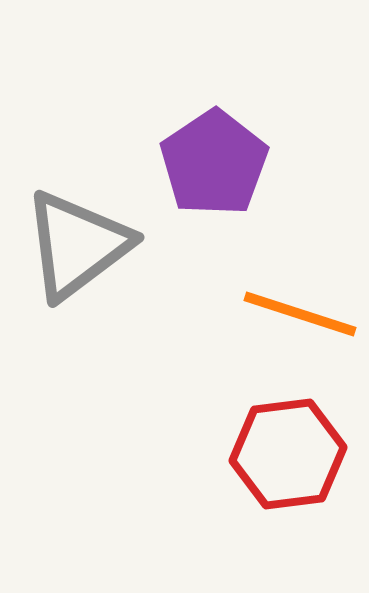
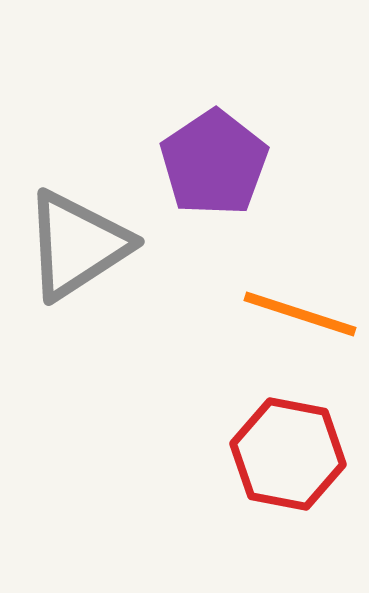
gray triangle: rotated 4 degrees clockwise
red hexagon: rotated 18 degrees clockwise
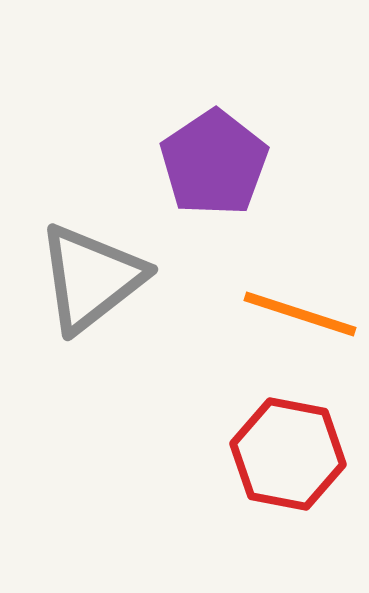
gray triangle: moved 14 px right, 33 px down; rotated 5 degrees counterclockwise
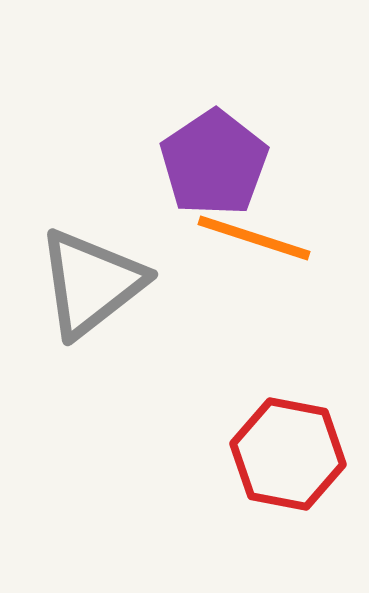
gray triangle: moved 5 px down
orange line: moved 46 px left, 76 px up
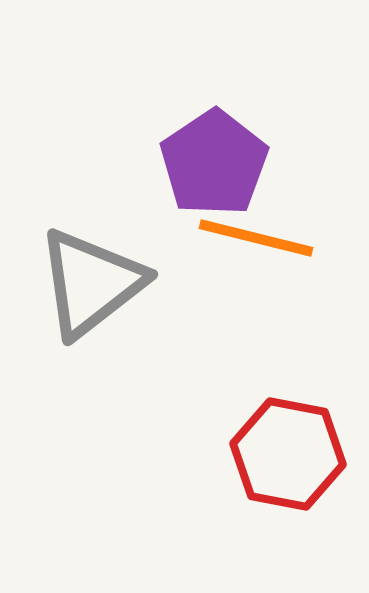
orange line: moved 2 px right; rotated 4 degrees counterclockwise
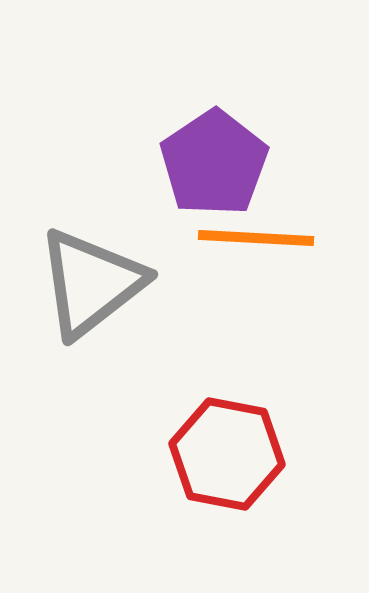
orange line: rotated 11 degrees counterclockwise
red hexagon: moved 61 px left
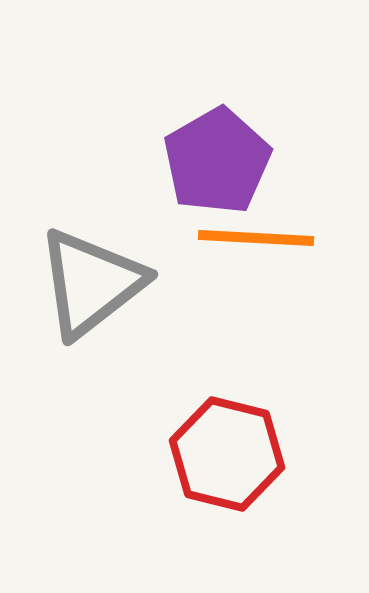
purple pentagon: moved 3 px right, 2 px up; rotated 4 degrees clockwise
red hexagon: rotated 3 degrees clockwise
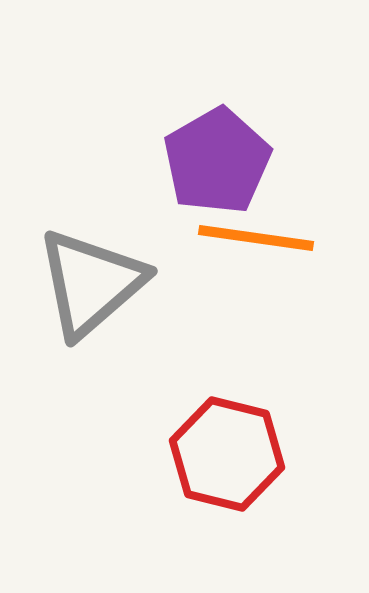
orange line: rotated 5 degrees clockwise
gray triangle: rotated 3 degrees counterclockwise
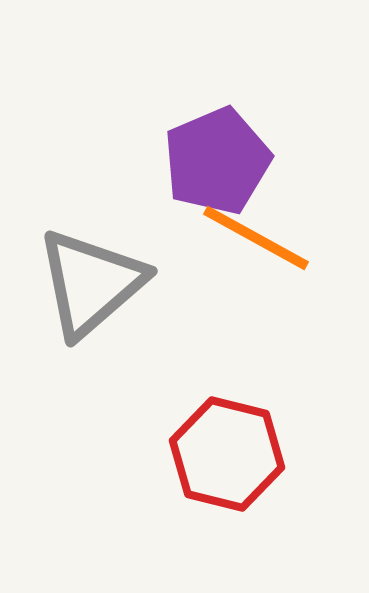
purple pentagon: rotated 7 degrees clockwise
orange line: rotated 21 degrees clockwise
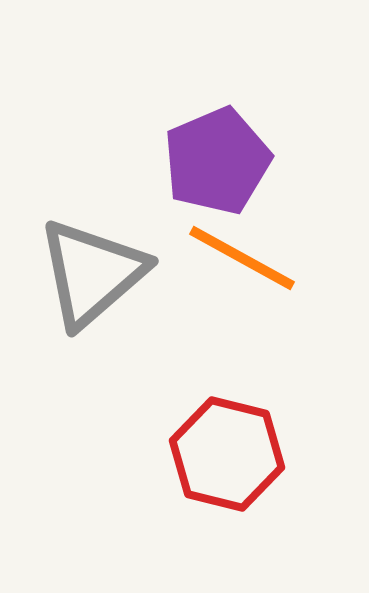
orange line: moved 14 px left, 20 px down
gray triangle: moved 1 px right, 10 px up
